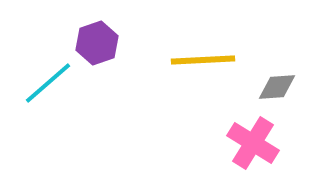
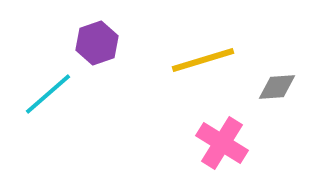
yellow line: rotated 14 degrees counterclockwise
cyan line: moved 11 px down
pink cross: moved 31 px left
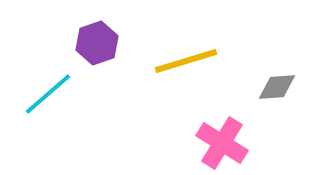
yellow line: moved 17 px left, 1 px down
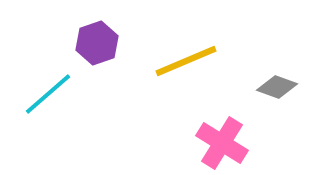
yellow line: rotated 6 degrees counterclockwise
gray diamond: rotated 24 degrees clockwise
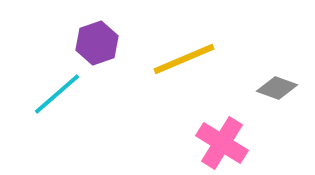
yellow line: moved 2 px left, 2 px up
gray diamond: moved 1 px down
cyan line: moved 9 px right
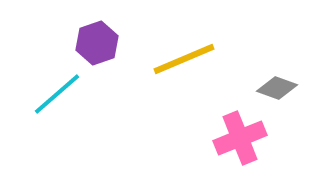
pink cross: moved 18 px right, 5 px up; rotated 36 degrees clockwise
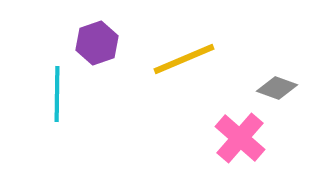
cyan line: rotated 48 degrees counterclockwise
pink cross: rotated 27 degrees counterclockwise
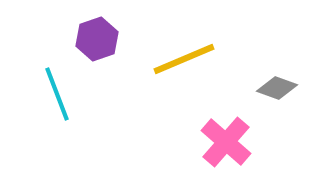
purple hexagon: moved 4 px up
cyan line: rotated 22 degrees counterclockwise
pink cross: moved 14 px left, 4 px down
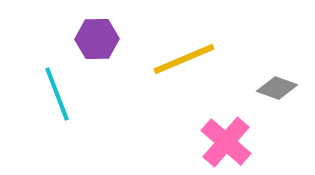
purple hexagon: rotated 18 degrees clockwise
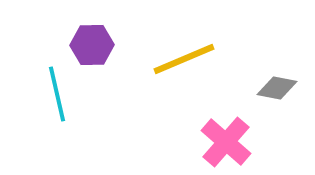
purple hexagon: moved 5 px left, 6 px down
gray diamond: rotated 9 degrees counterclockwise
cyan line: rotated 8 degrees clockwise
